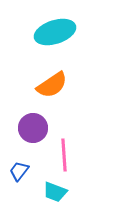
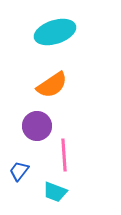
purple circle: moved 4 px right, 2 px up
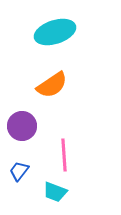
purple circle: moved 15 px left
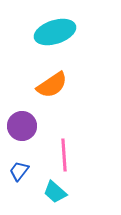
cyan trapezoid: rotated 20 degrees clockwise
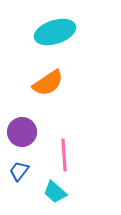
orange semicircle: moved 4 px left, 2 px up
purple circle: moved 6 px down
